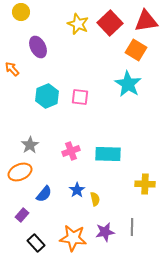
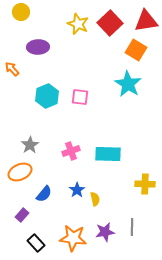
purple ellipse: rotated 65 degrees counterclockwise
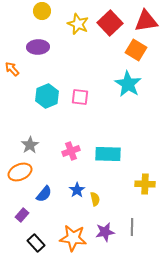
yellow circle: moved 21 px right, 1 px up
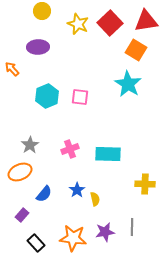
pink cross: moved 1 px left, 2 px up
